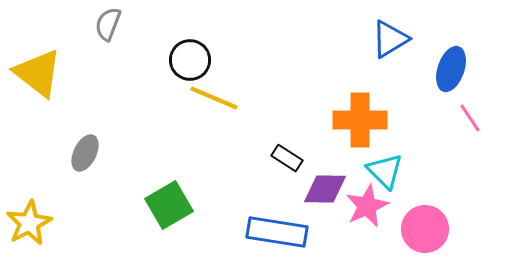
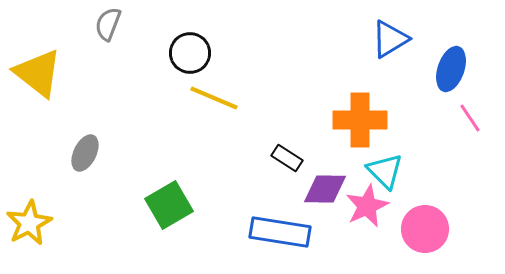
black circle: moved 7 px up
blue rectangle: moved 3 px right
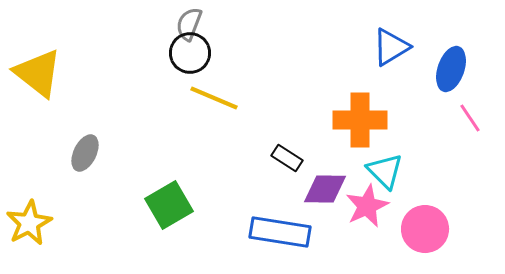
gray semicircle: moved 81 px right
blue triangle: moved 1 px right, 8 px down
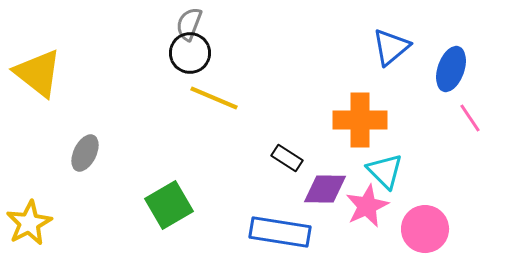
blue triangle: rotated 9 degrees counterclockwise
